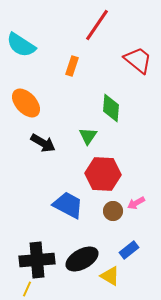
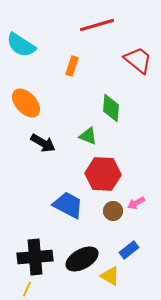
red line: rotated 40 degrees clockwise
green triangle: rotated 42 degrees counterclockwise
black cross: moved 2 px left, 3 px up
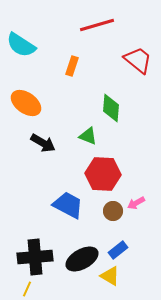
orange ellipse: rotated 12 degrees counterclockwise
blue rectangle: moved 11 px left
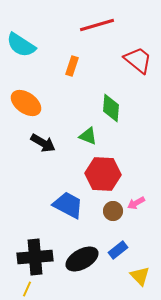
yellow triangle: moved 30 px right; rotated 15 degrees clockwise
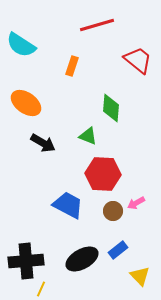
black cross: moved 9 px left, 4 px down
yellow line: moved 14 px right
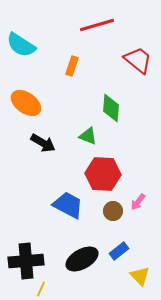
pink arrow: moved 2 px right, 1 px up; rotated 24 degrees counterclockwise
blue rectangle: moved 1 px right, 1 px down
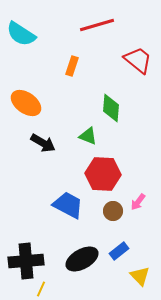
cyan semicircle: moved 11 px up
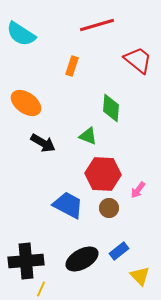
pink arrow: moved 12 px up
brown circle: moved 4 px left, 3 px up
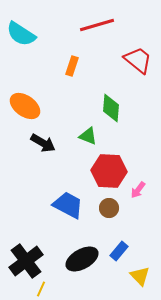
orange ellipse: moved 1 px left, 3 px down
red hexagon: moved 6 px right, 3 px up
blue rectangle: rotated 12 degrees counterclockwise
black cross: rotated 32 degrees counterclockwise
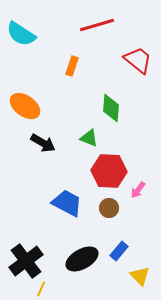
green triangle: moved 1 px right, 2 px down
blue trapezoid: moved 1 px left, 2 px up
